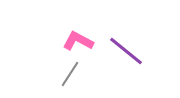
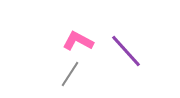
purple line: rotated 9 degrees clockwise
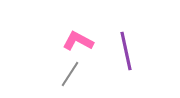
purple line: rotated 30 degrees clockwise
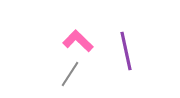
pink L-shape: rotated 16 degrees clockwise
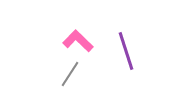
purple line: rotated 6 degrees counterclockwise
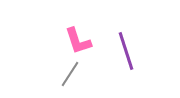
pink L-shape: rotated 152 degrees counterclockwise
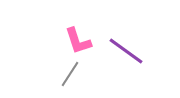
purple line: rotated 36 degrees counterclockwise
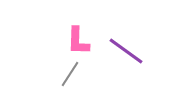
pink L-shape: rotated 20 degrees clockwise
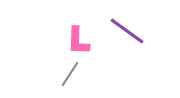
purple line: moved 1 px right, 20 px up
